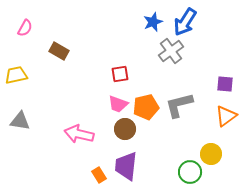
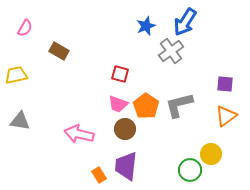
blue star: moved 7 px left, 4 px down
red square: rotated 24 degrees clockwise
orange pentagon: moved 1 px up; rotated 25 degrees counterclockwise
green circle: moved 2 px up
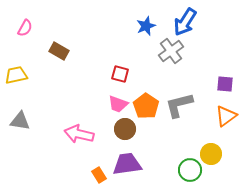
purple trapezoid: moved 1 px right, 2 px up; rotated 76 degrees clockwise
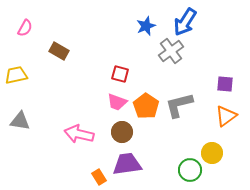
pink trapezoid: moved 1 px left, 2 px up
brown circle: moved 3 px left, 3 px down
yellow circle: moved 1 px right, 1 px up
orange rectangle: moved 2 px down
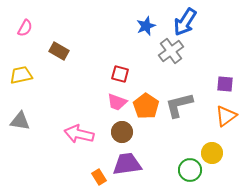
yellow trapezoid: moved 5 px right
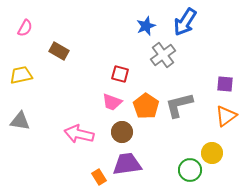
gray cross: moved 8 px left, 4 px down
pink trapezoid: moved 5 px left
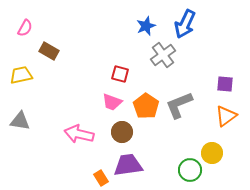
blue arrow: moved 2 px down; rotated 8 degrees counterclockwise
brown rectangle: moved 10 px left
gray L-shape: rotated 8 degrees counterclockwise
purple trapezoid: moved 1 px right, 1 px down
orange rectangle: moved 2 px right, 1 px down
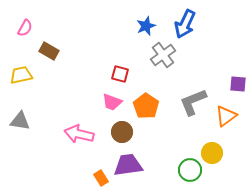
purple square: moved 13 px right
gray L-shape: moved 14 px right, 3 px up
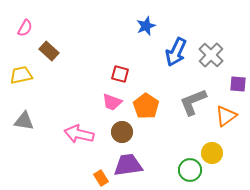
blue arrow: moved 9 px left, 28 px down
brown rectangle: rotated 12 degrees clockwise
gray cross: moved 48 px right; rotated 10 degrees counterclockwise
gray triangle: moved 4 px right
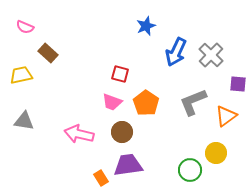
pink semicircle: moved 1 px up; rotated 84 degrees clockwise
brown rectangle: moved 1 px left, 2 px down
orange pentagon: moved 3 px up
yellow circle: moved 4 px right
